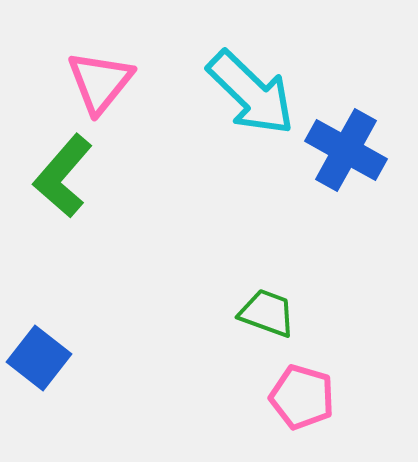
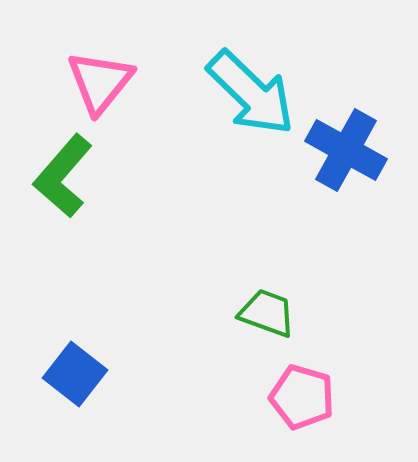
blue square: moved 36 px right, 16 px down
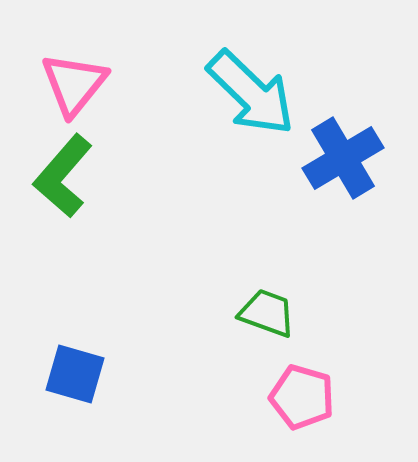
pink triangle: moved 26 px left, 2 px down
blue cross: moved 3 px left, 8 px down; rotated 30 degrees clockwise
blue square: rotated 22 degrees counterclockwise
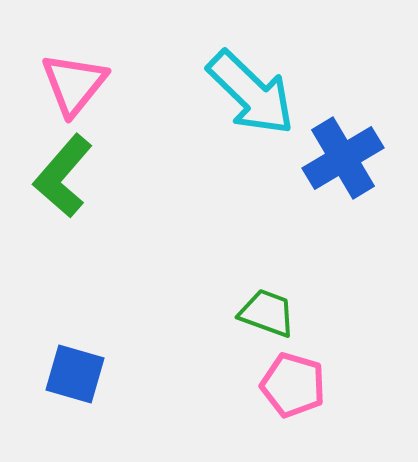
pink pentagon: moved 9 px left, 12 px up
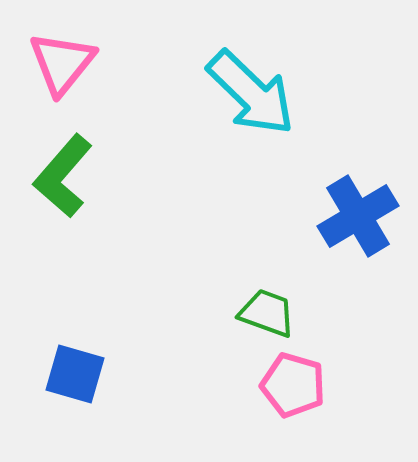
pink triangle: moved 12 px left, 21 px up
blue cross: moved 15 px right, 58 px down
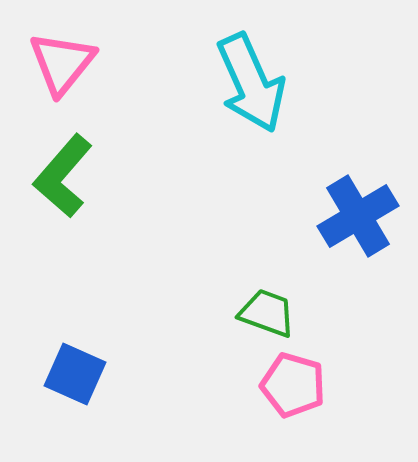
cyan arrow: moved 10 px up; rotated 22 degrees clockwise
blue square: rotated 8 degrees clockwise
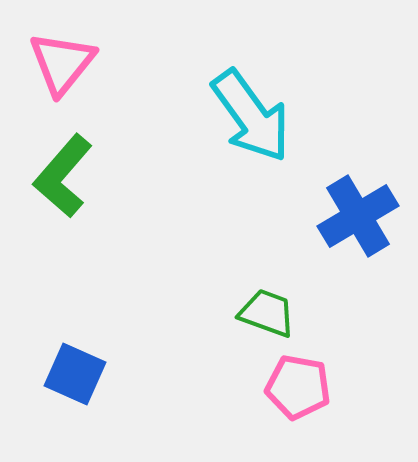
cyan arrow: moved 33 px down; rotated 12 degrees counterclockwise
pink pentagon: moved 5 px right, 2 px down; rotated 6 degrees counterclockwise
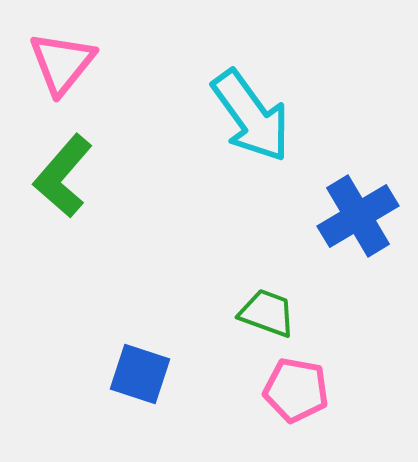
blue square: moved 65 px right; rotated 6 degrees counterclockwise
pink pentagon: moved 2 px left, 3 px down
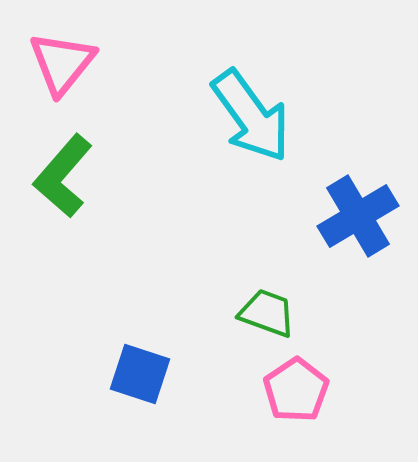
pink pentagon: rotated 28 degrees clockwise
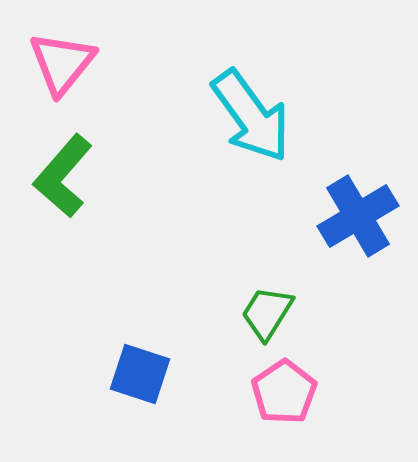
green trapezoid: rotated 78 degrees counterclockwise
pink pentagon: moved 12 px left, 2 px down
